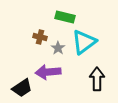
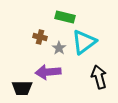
gray star: moved 1 px right
black arrow: moved 2 px right, 2 px up; rotated 15 degrees counterclockwise
black trapezoid: rotated 35 degrees clockwise
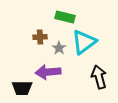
brown cross: rotated 16 degrees counterclockwise
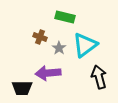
brown cross: rotated 24 degrees clockwise
cyan triangle: moved 1 px right, 3 px down
purple arrow: moved 1 px down
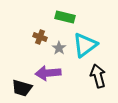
black arrow: moved 1 px left, 1 px up
black trapezoid: rotated 15 degrees clockwise
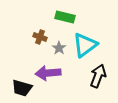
black arrow: rotated 35 degrees clockwise
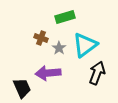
green rectangle: rotated 30 degrees counterclockwise
brown cross: moved 1 px right, 1 px down
black arrow: moved 1 px left, 3 px up
black trapezoid: rotated 130 degrees counterclockwise
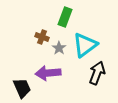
green rectangle: rotated 54 degrees counterclockwise
brown cross: moved 1 px right, 1 px up
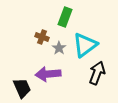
purple arrow: moved 1 px down
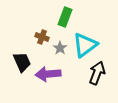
gray star: moved 1 px right
black trapezoid: moved 26 px up
